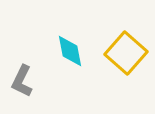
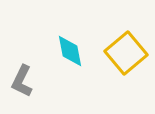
yellow square: rotated 9 degrees clockwise
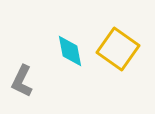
yellow square: moved 8 px left, 4 px up; rotated 15 degrees counterclockwise
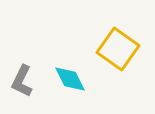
cyan diamond: moved 28 px down; rotated 16 degrees counterclockwise
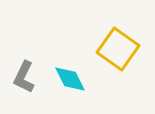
gray L-shape: moved 2 px right, 4 px up
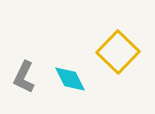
yellow square: moved 3 px down; rotated 9 degrees clockwise
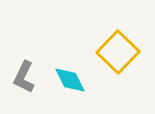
cyan diamond: moved 1 px down
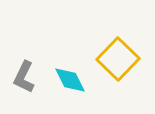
yellow square: moved 7 px down
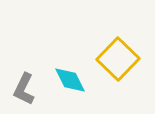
gray L-shape: moved 12 px down
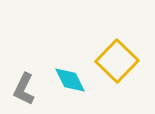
yellow square: moved 1 px left, 2 px down
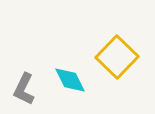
yellow square: moved 4 px up
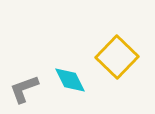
gray L-shape: rotated 44 degrees clockwise
